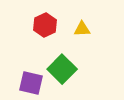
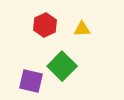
green square: moved 3 px up
purple square: moved 2 px up
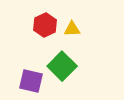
yellow triangle: moved 10 px left
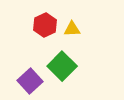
purple square: moved 1 px left; rotated 35 degrees clockwise
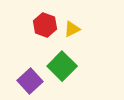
red hexagon: rotated 15 degrees counterclockwise
yellow triangle: rotated 24 degrees counterclockwise
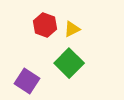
green square: moved 7 px right, 3 px up
purple square: moved 3 px left; rotated 15 degrees counterclockwise
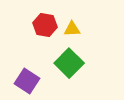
red hexagon: rotated 10 degrees counterclockwise
yellow triangle: rotated 24 degrees clockwise
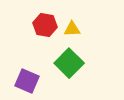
purple square: rotated 10 degrees counterclockwise
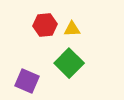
red hexagon: rotated 15 degrees counterclockwise
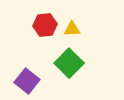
purple square: rotated 15 degrees clockwise
